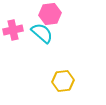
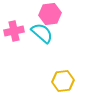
pink cross: moved 1 px right, 1 px down
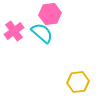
pink cross: rotated 24 degrees counterclockwise
yellow hexagon: moved 15 px right, 1 px down
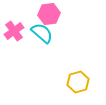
pink hexagon: moved 1 px left
yellow hexagon: rotated 10 degrees counterclockwise
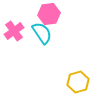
cyan semicircle: rotated 15 degrees clockwise
